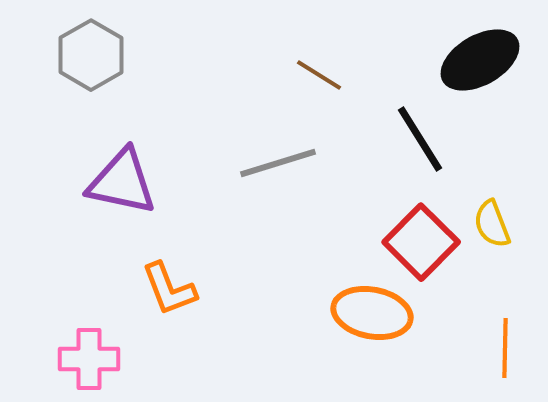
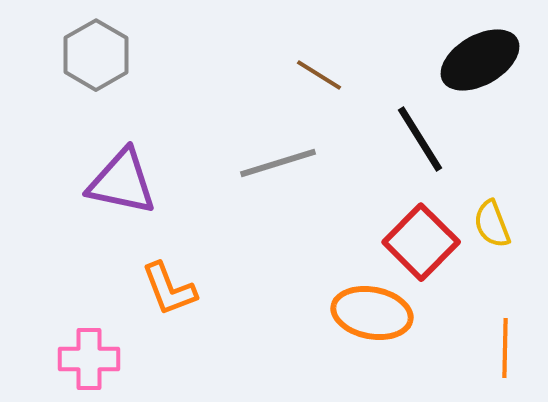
gray hexagon: moved 5 px right
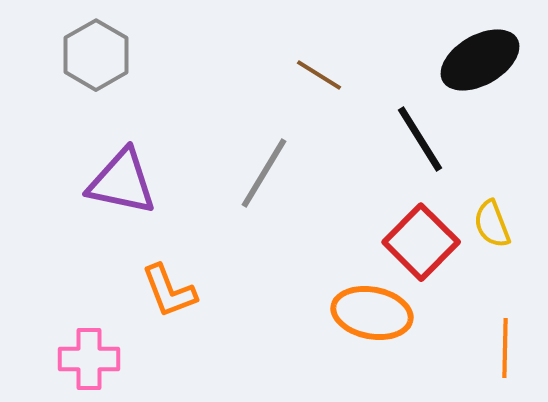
gray line: moved 14 px left, 10 px down; rotated 42 degrees counterclockwise
orange L-shape: moved 2 px down
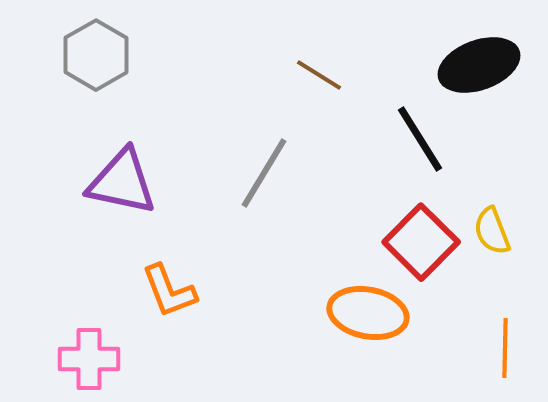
black ellipse: moved 1 px left, 5 px down; rotated 10 degrees clockwise
yellow semicircle: moved 7 px down
orange ellipse: moved 4 px left
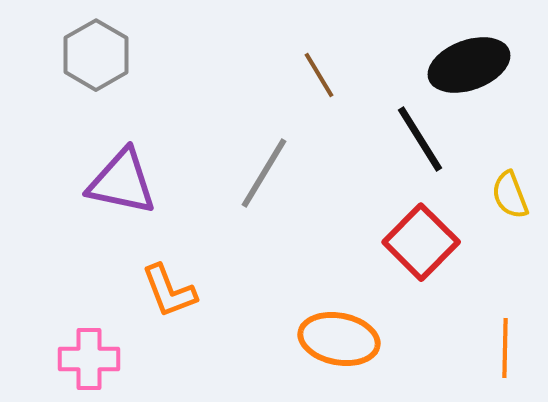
black ellipse: moved 10 px left
brown line: rotated 27 degrees clockwise
yellow semicircle: moved 18 px right, 36 px up
orange ellipse: moved 29 px left, 26 px down
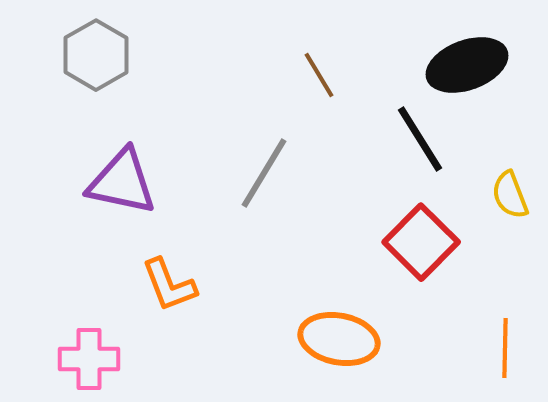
black ellipse: moved 2 px left
orange L-shape: moved 6 px up
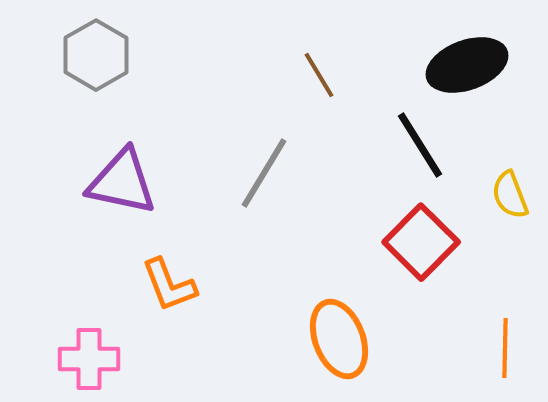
black line: moved 6 px down
orange ellipse: rotated 58 degrees clockwise
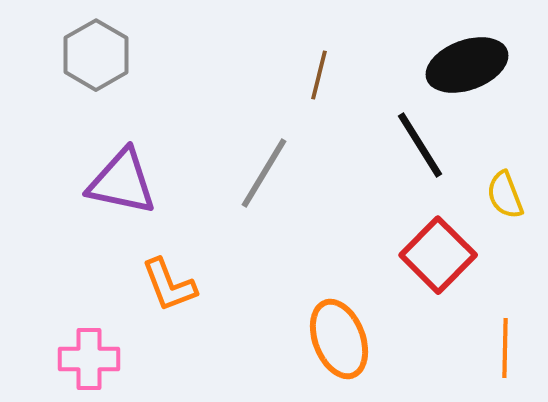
brown line: rotated 45 degrees clockwise
yellow semicircle: moved 5 px left
red square: moved 17 px right, 13 px down
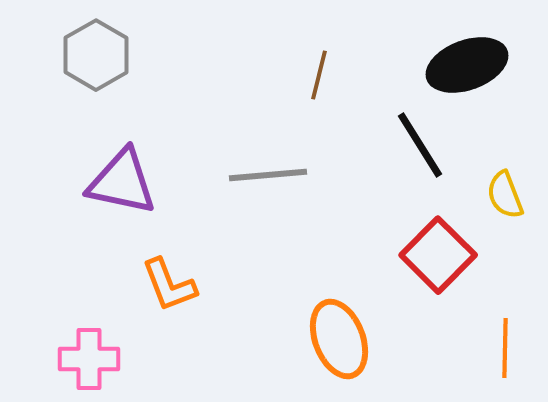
gray line: moved 4 px right, 2 px down; rotated 54 degrees clockwise
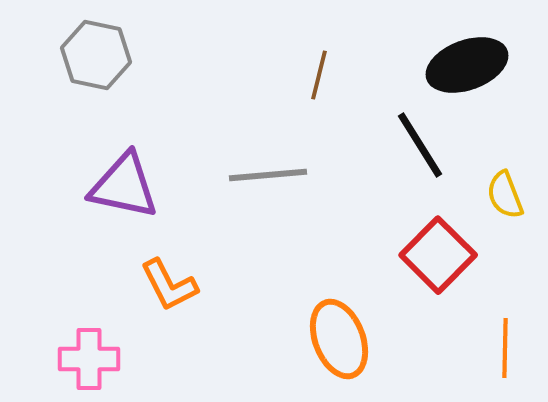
gray hexagon: rotated 18 degrees counterclockwise
purple triangle: moved 2 px right, 4 px down
orange L-shape: rotated 6 degrees counterclockwise
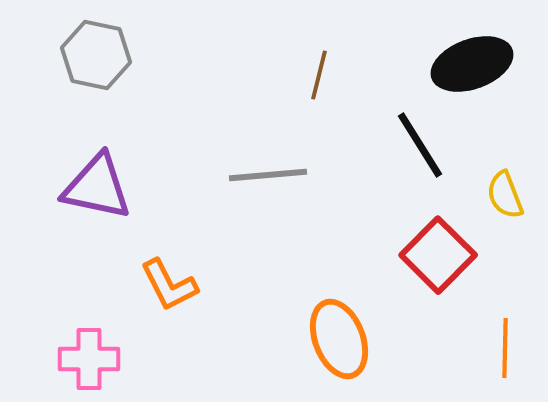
black ellipse: moved 5 px right, 1 px up
purple triangle: moved 27 px left, 1 px down
